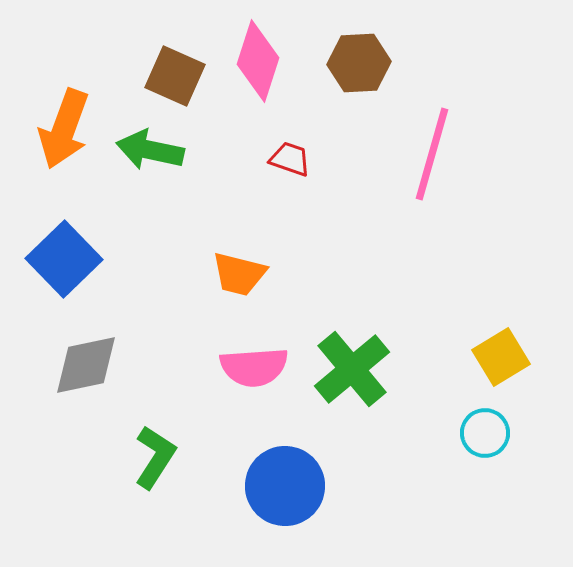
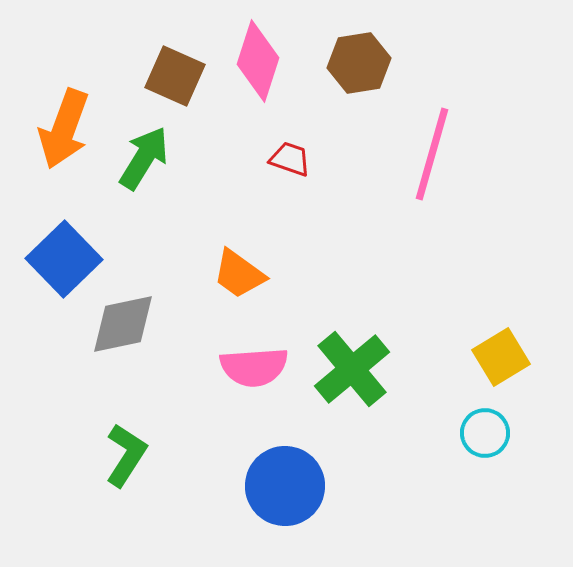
brown hexagon: rotated 6 degrees counterclockwise
green arrow: moved 6 px left, 8 px down; rotated 110 degrees clockwise
orange trapezoid: rotated 22 degrees clockwise
gray diamond: moved 37 px right, 41 px up
green L-shape: moved 29 px left, 2 px up
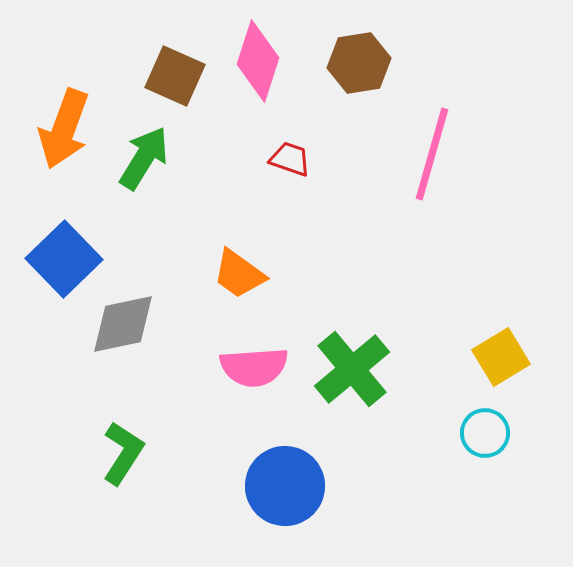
green L-shape: moved 3 px left, 2 px up
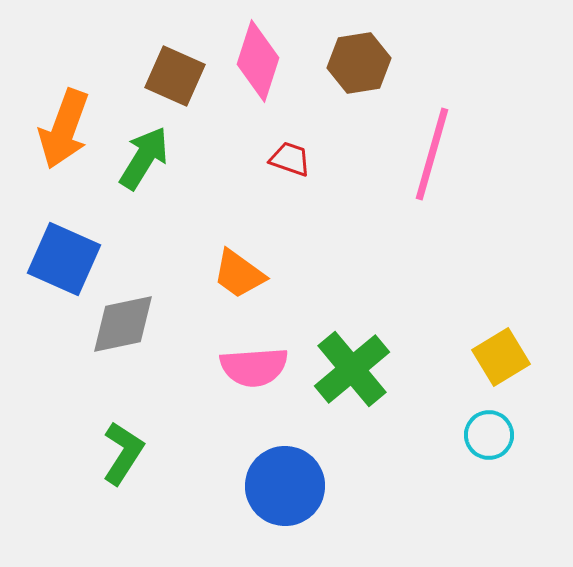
blue square: rotated 22 degrees counterclockwise
cyan circle: moved 4 px right, 2 px down
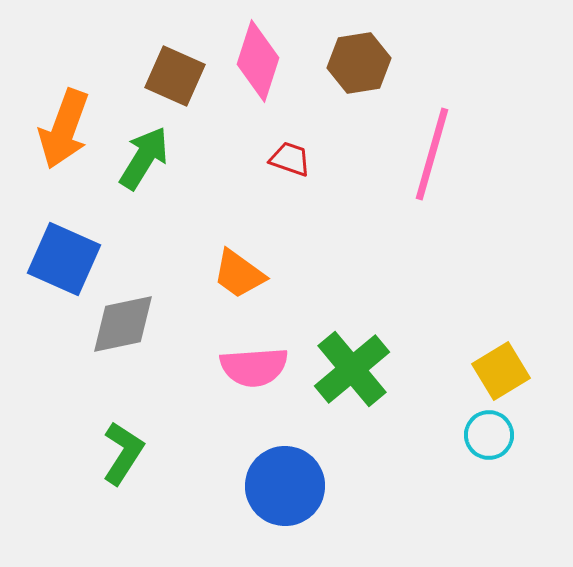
yellow square: moved 14 px down
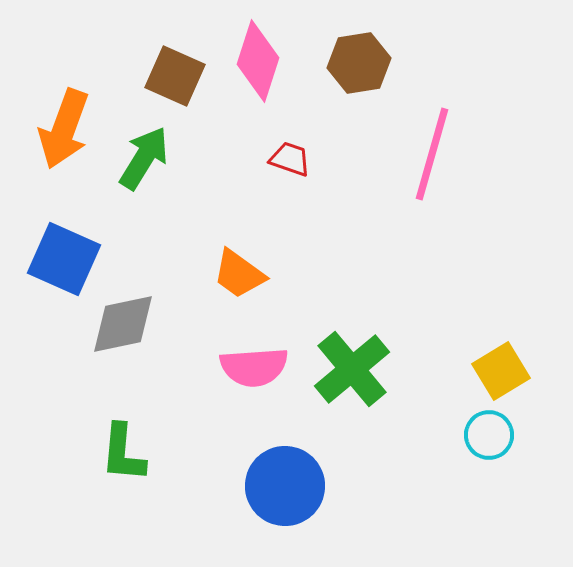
green L-shape: rotated 152 degrees clockwise
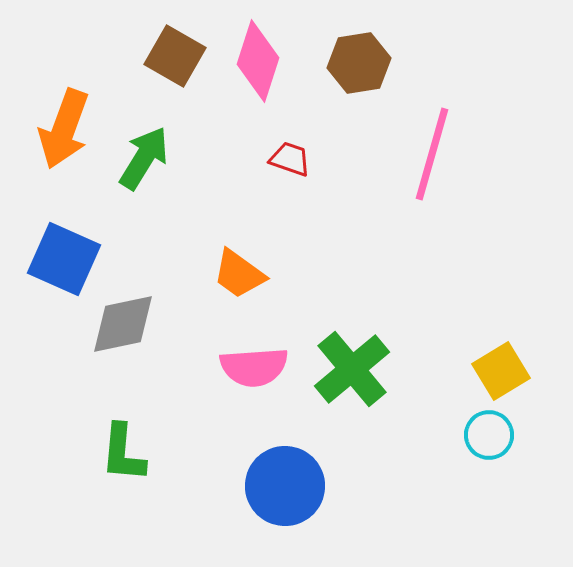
brown square: moved 20 px up; rotated 6 degrees clockwise
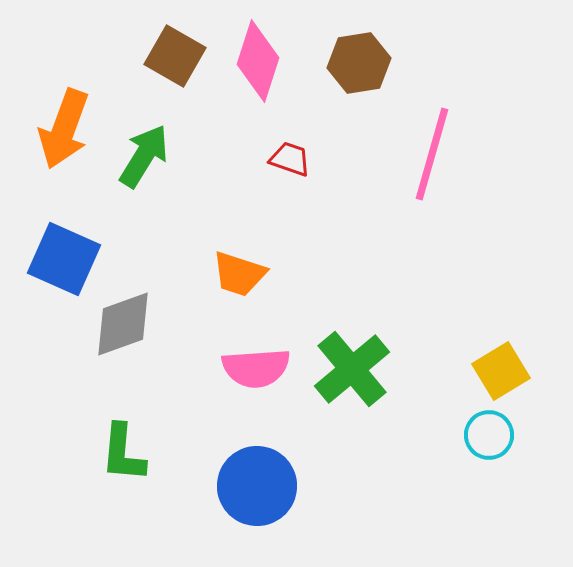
green arrow: moved 2 px up
orange trapezoid: rotated 18 degrees counterclockwise
gray diamond: rotated 8 degrees counterclockwise
pink semicircle: moved 2 px right, 1 px down
blue circle: moved 28 px left
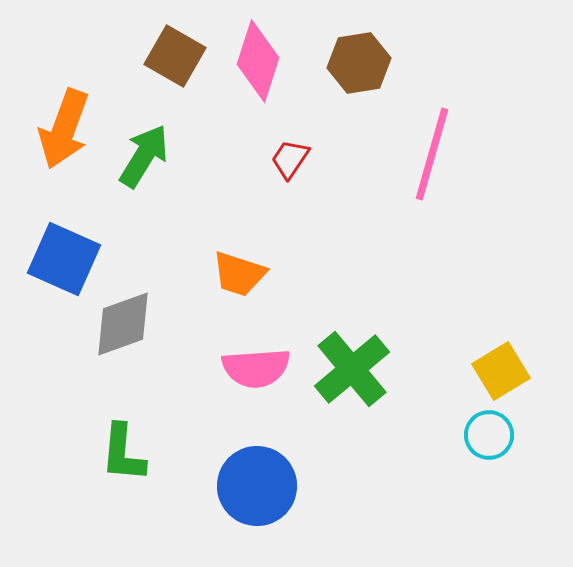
red trapezoid: rotated 75 degrees counterclockwise
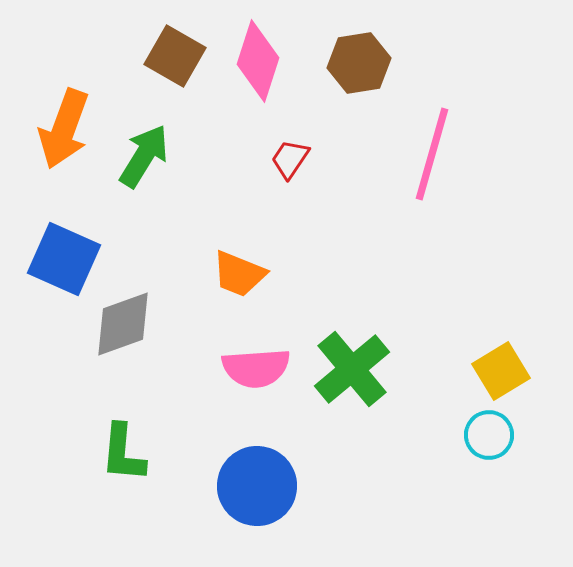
orange trapezoid: rotated 4 degrees clockwise
